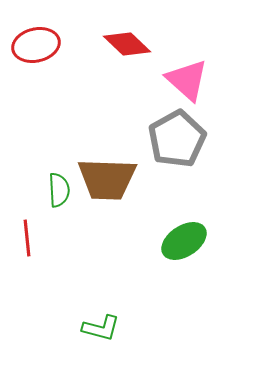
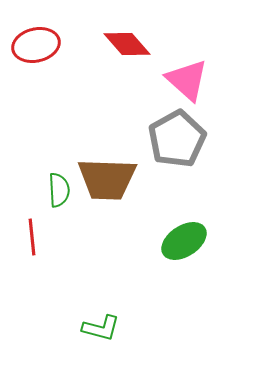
red diamond: rotated 6 degrees clockwise
red line: moved 5 px right, 1 px up
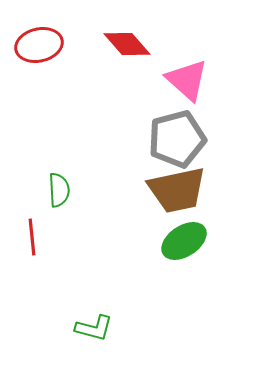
red ellipse: moved 3 px right
gray pentagon: rotated 14 degrees clockwise
brown trapezoid: moved 70 px right, 11 px down; rotated 14 degrees counterclockwise
green L-shape: moved 7 px left
